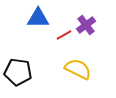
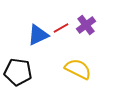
blue triangle: moved 17 px down; rotated 25 degrees counterclockwise
red line: moved 3 px left, 7 px up
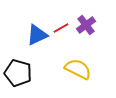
blue triangle: moved 1 px left
black pentagon: moved 1 px down; rotated 8 degrees clockwise
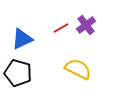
blue triangle: moved 15 px left, 4 px down
